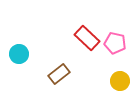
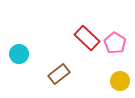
pink pentagon: rotated 20 degrees clockwise
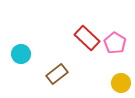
cyan circle: moved 2 px right
brown rectangle: moved 2 px left
yellow circle: moved 1 px right, 2 px down
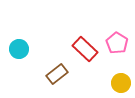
red rectangle: moved 2 px left, 11 px down
pink pentagon: moved 2 px right
cyan circle: moved 2 px left, 5 px up
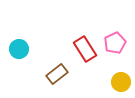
pink pentagon: moved 2 px left; rotated 15 degrees clockwise
red rectangle: rotated 15 degrees clockwise
yellow circle: moved 1 px up
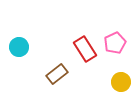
cyan circle: moved 2 px up
